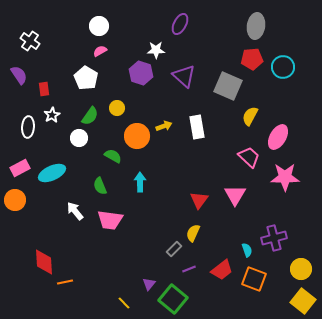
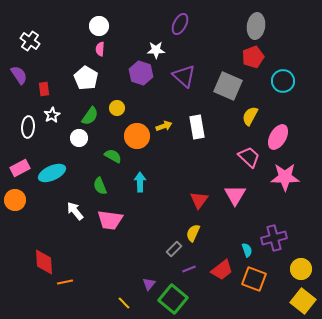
pink semicircle at (100, 51): moved 2 px up; rotated 56 degrees counterclockwise
red pentagon at (252, 59): moved 1 px right, 2 px up; rotated 15 degrees counterclockwise
cyan circle at (283, 67): moved 14 px down
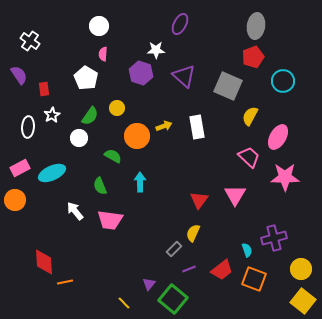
pink semicircle at (100, 49): moved 3 px right, 5 px down
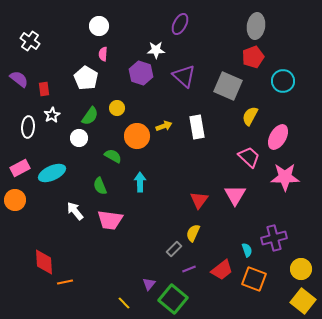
purple semicircle at (19, 75): moved 4 px down; rotated 18 degrees counterclockwise
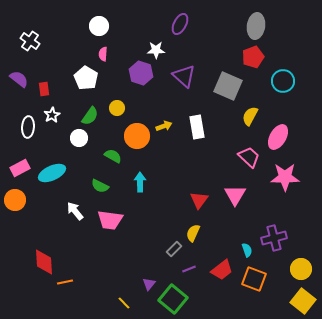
green semicircle at (100, 186): rotated 42 degrees counterclockwise
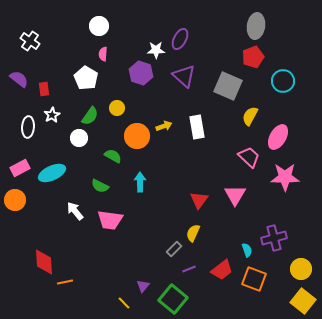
purple ellipse at (180, 24): moved 15 px down
purple triangle at (149, 284): moved 6 px left, 2 px down
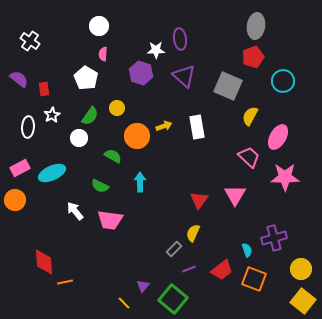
purple ellipse at (180, 39): rotated 35 degrees counterclockwise
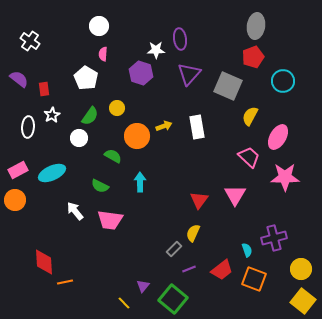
purple triangle at (184, 76): moved 5 px right, 2 px up; rotated 30 degrees clockwise
pink rectangle at (20, 168): moved 2 px left, 2 px down
